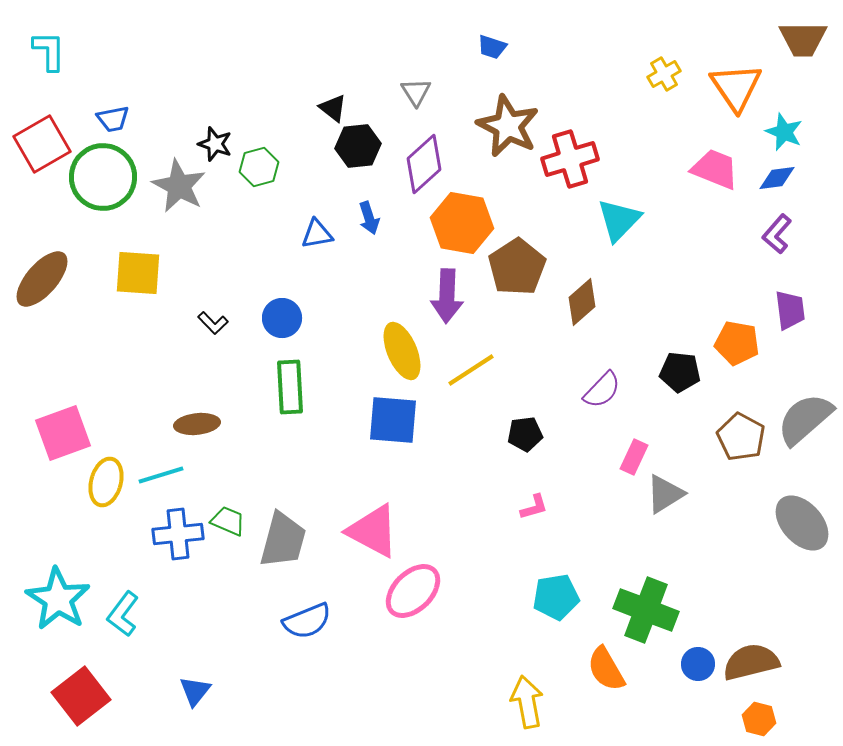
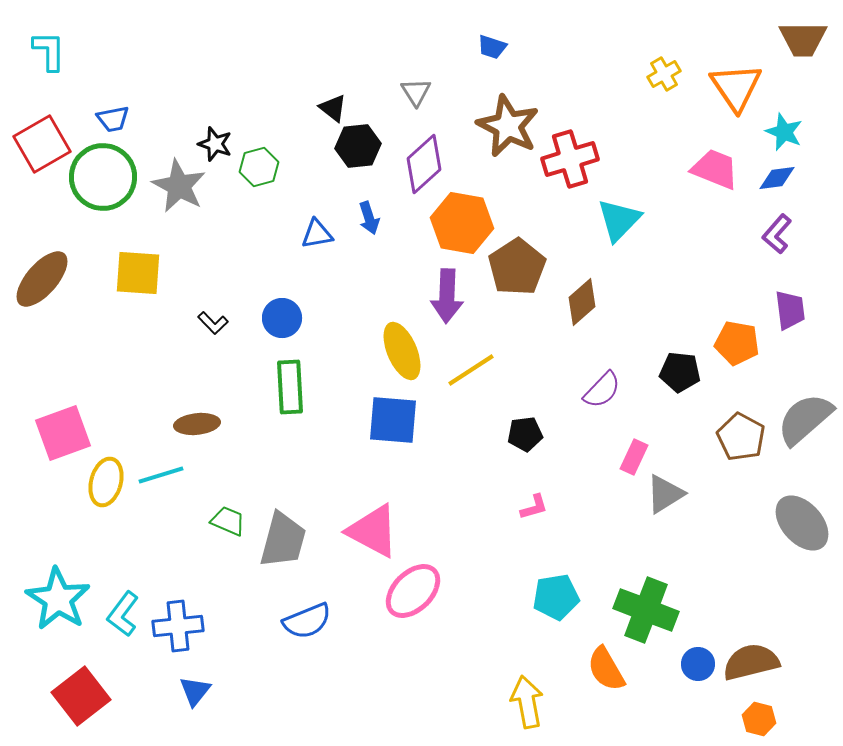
blue cross at (178, 534): moved 92 px down
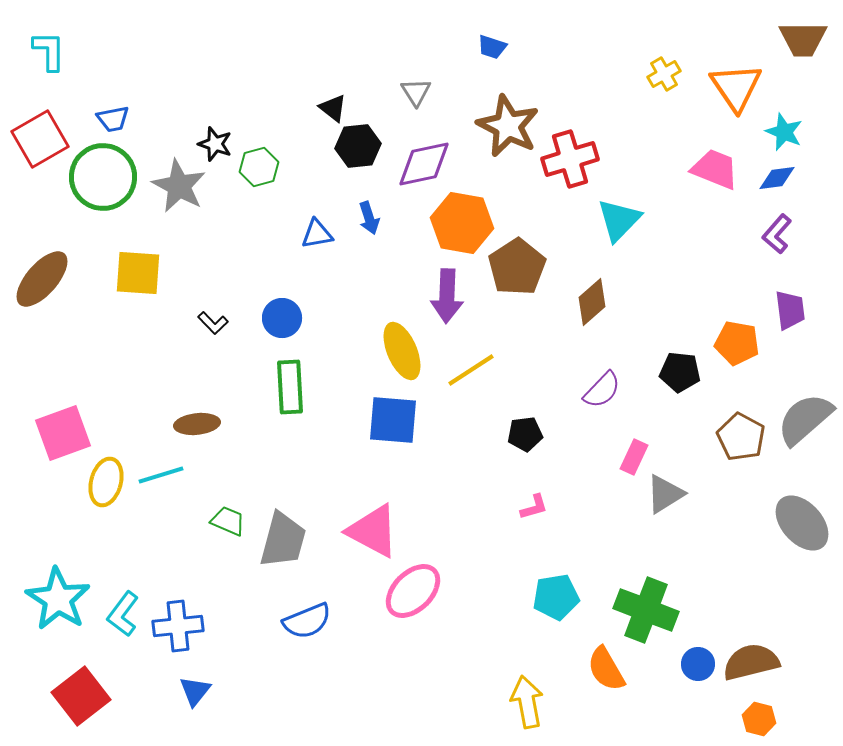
red square at (42, 144): moved 2 px left, 5 px up
purple diamond at (424, 164): rotated 30 degrees clockwise
brown diamond at (582, 302): moved 10 px right
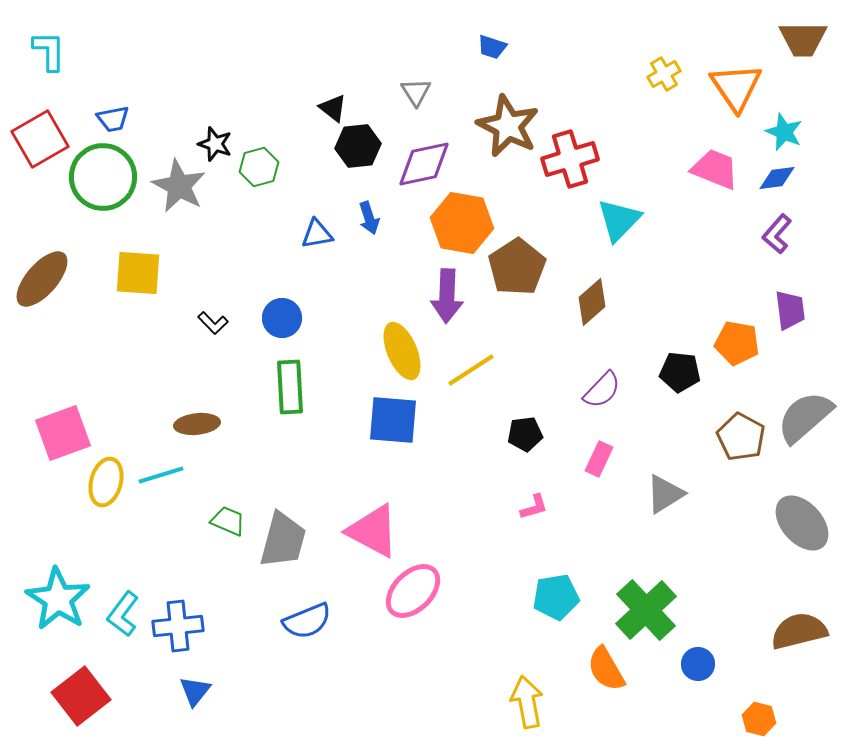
gray semicircle at (805, 419): moved 2 px up
pink rectangle at (634, 457): moved 35 px left, 2 px down
green cross at (646, 610): rotated 26 degrees clockwise
brown semicircle at (751, 662): moved 48 px right, 31 px up
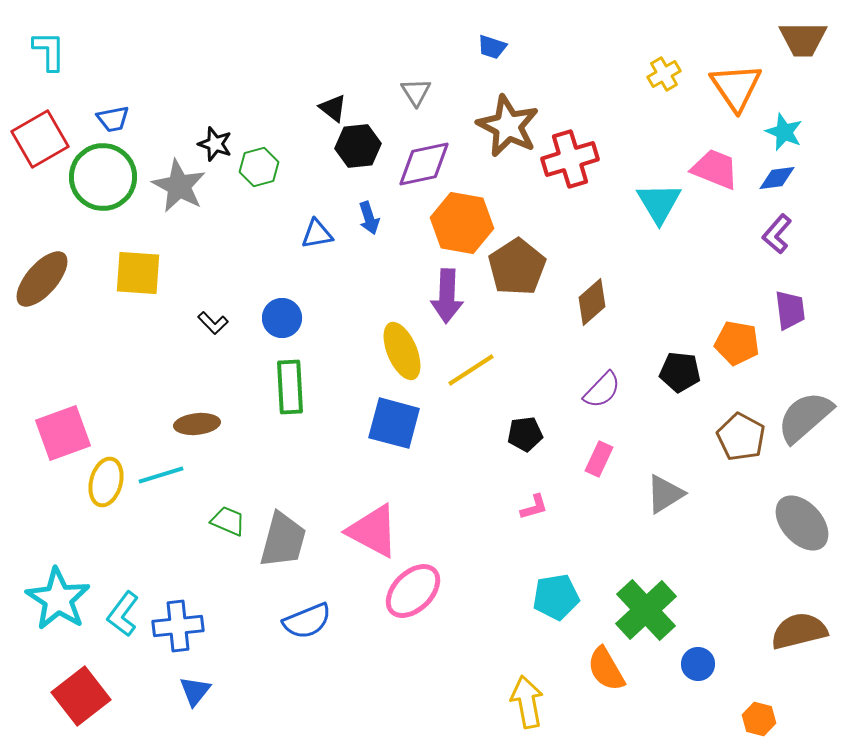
cyan triangle at (619, 220): moved 40 px right, 17 px up; rotated 15 degrees counterclockwise
blue square at (393, 420): moved 1 px right, 3 px down; rotated 10 degrees clockwise
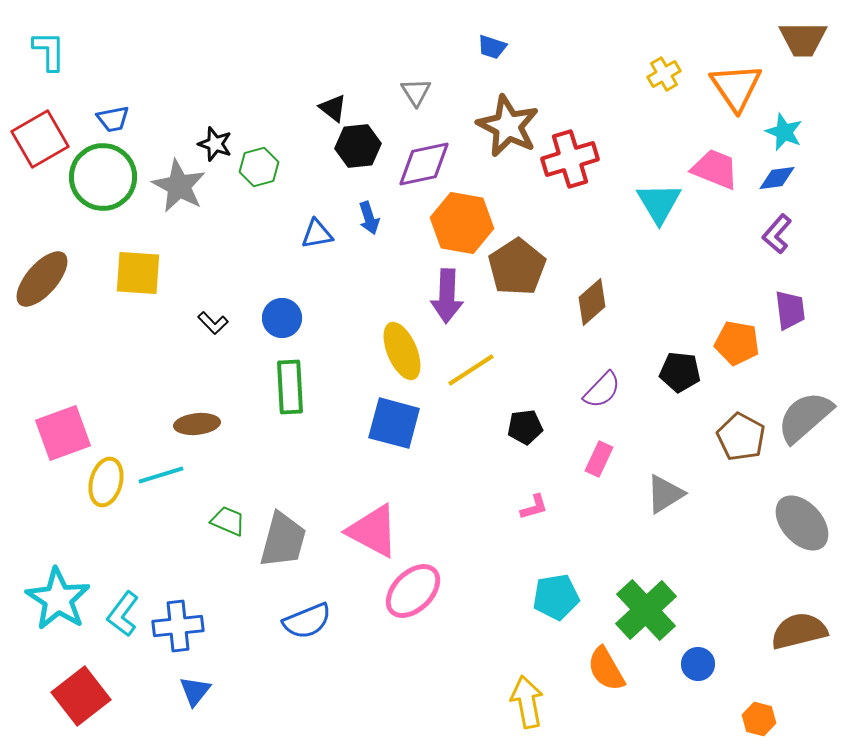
black pentagon at (525, 434): moved 7 px up
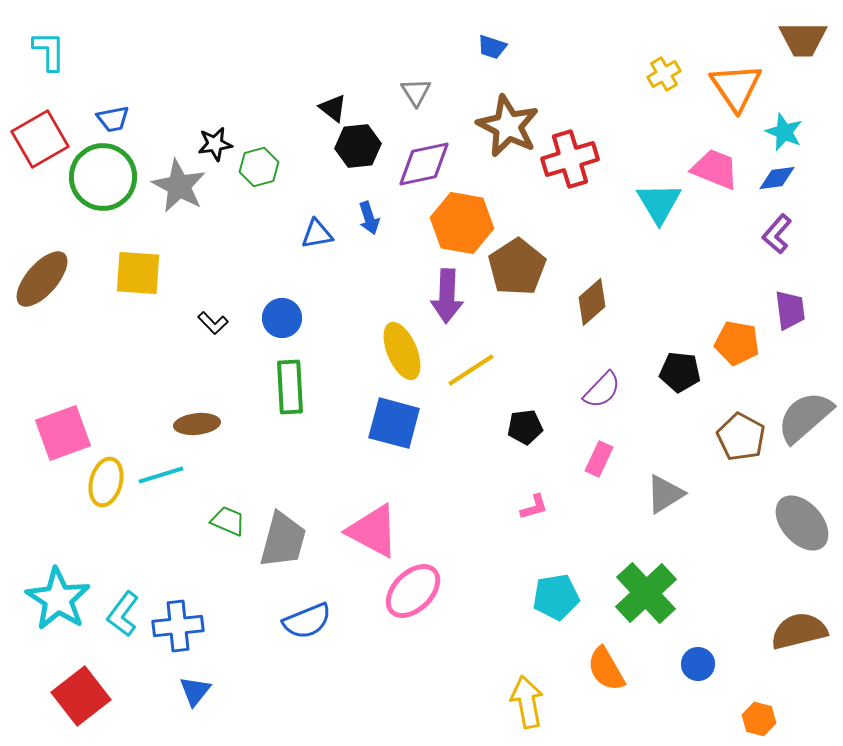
black star at (215, 144): rotated 28 degrees counterclockwise
green cross at (646, 610): moved 17 px up
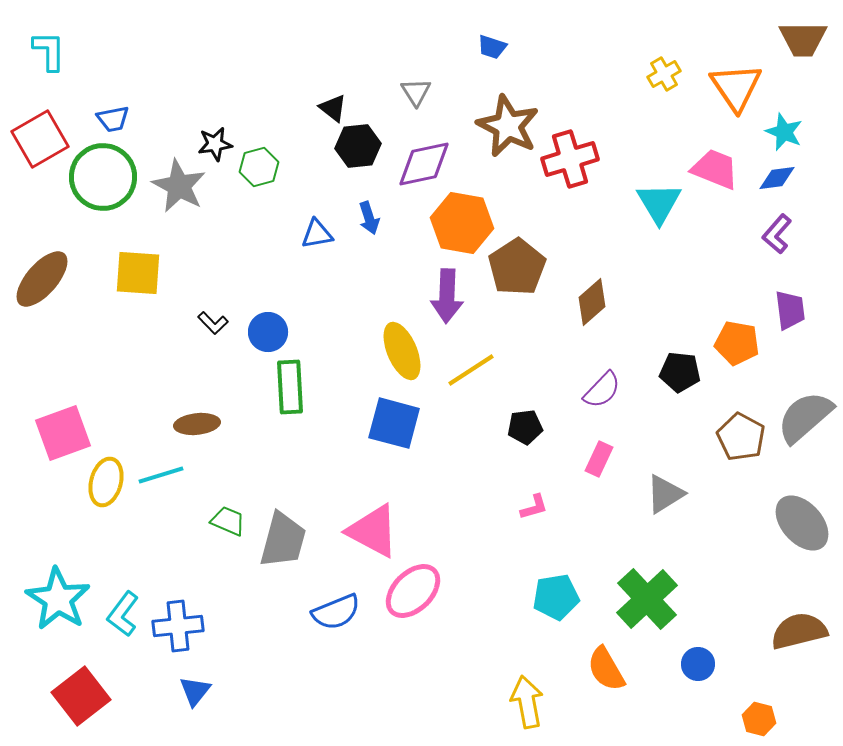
blue circle at (282, 318): moved 14 px left, 14 px down
green cross at (646, 593): moved 1 px right, 6 px down
blue semicircle at (307, 621): moved 29 px right, 9 px up
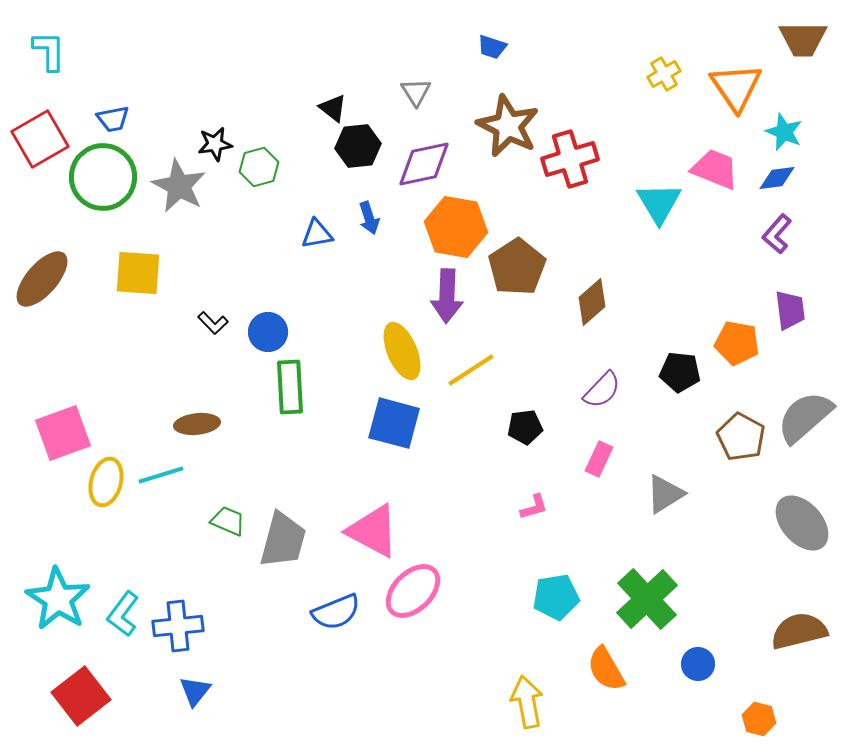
orange hexagon at (462, 223): moved 6 px left, 4 px down
